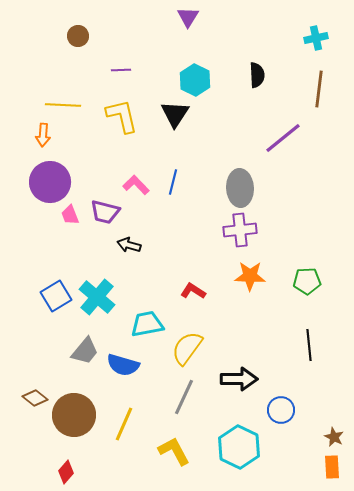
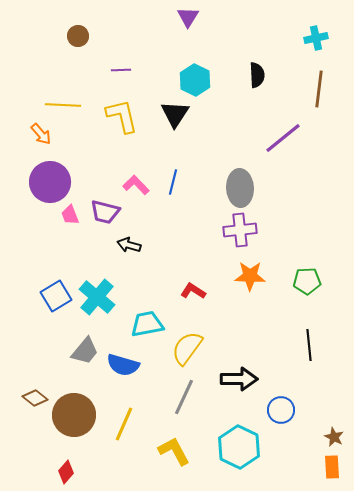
orange arrow at (43, 135): moved 2 px left, 1 px up; rotated 45 degrees counterclockwise
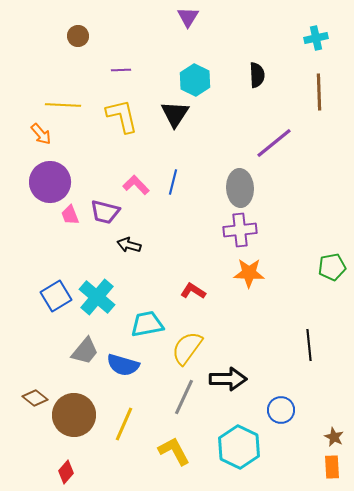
brown line at (319, 89): moved 3 px down; rotated 9 degrees counterclockwise
purple line at (283, 138): moved 9 px left, 5 px down
orange star at (250, 276): moved 1 px left, 3 px up
green pentagon at (307, 281): moved 25 px right, 14 px up; rotated 8 degrees counterclockwise
black arrow at (239, 379): moved 11 px left
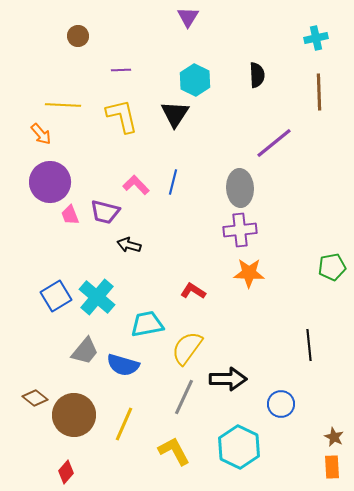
blue circle at (281, 410): moved 6 px up
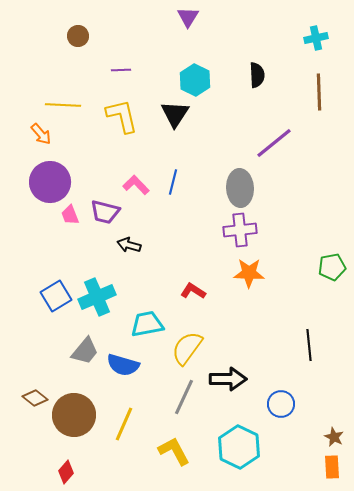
cyan cross at (97, 297): rotated 27 degrees clockwise
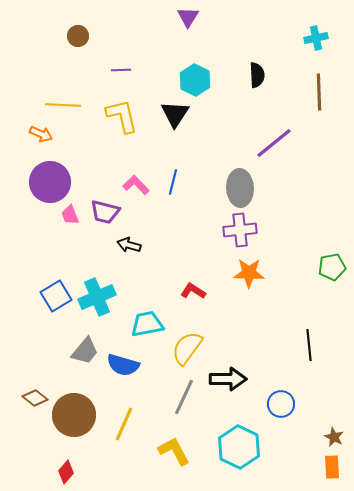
orange arrow at (41, 134): rotated 25 degrees counterclockwise
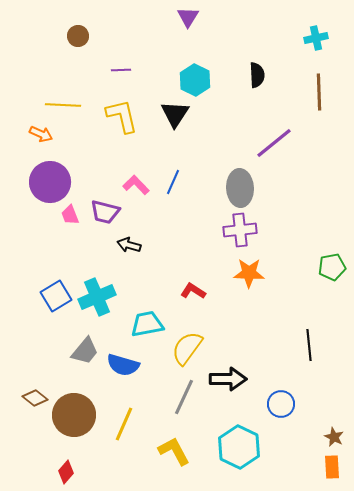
blue line at (173, 182): rotated 10 degrees clockwise
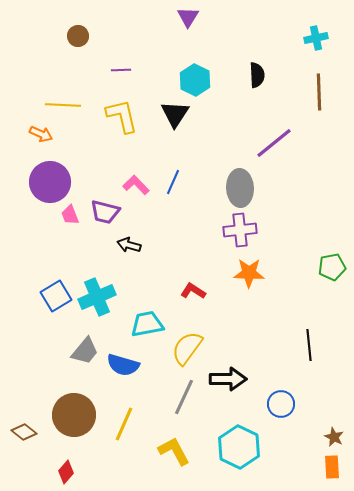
brown diamond at (35, 398): moved 11 px left, 34 px down
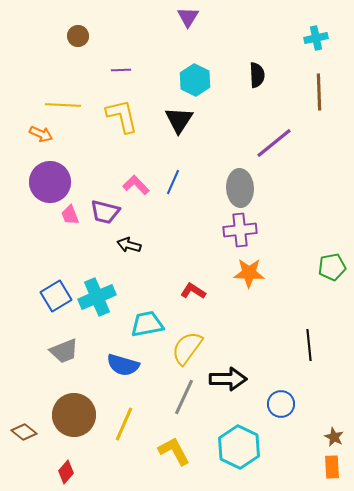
black triangle at (175, 114): moved 4 px right, 6 px down
gray trapezoid at (85, 351): moved 21 px left; rotated 28 degrees clockwise
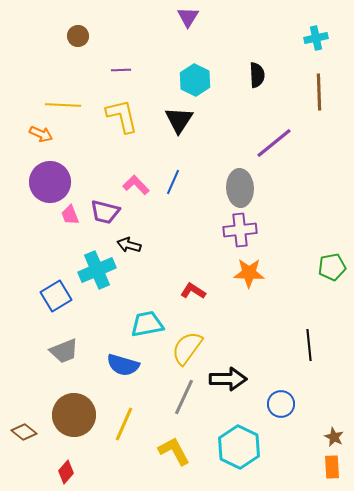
cyan cross at (97, 297): moved 27 px up
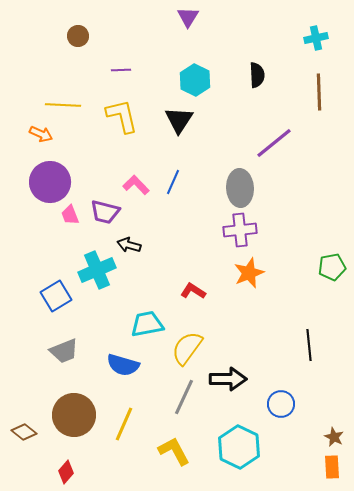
orange star at (249, 273): rotated 24 degrees counterclockwise
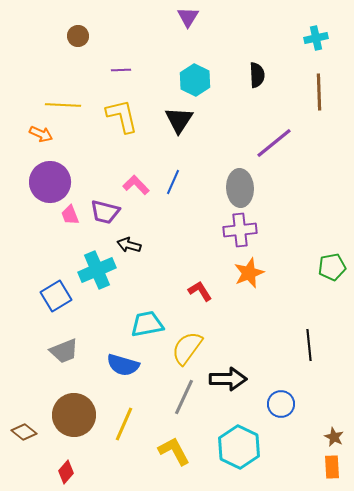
red L-shape at (193, 291): moved 7 px right; rotated 25 degrees clockwise
